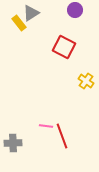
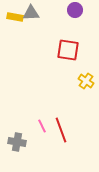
gray triangle: rotated 30 degrees clockwise
yellow rectangle: moved 4 px left, 6 px up; rotated 42 degrees counterclockwise
red square: moved 4 px right, 3 px down; rotated 20 degrees counterclockwise
pink line: moved 4 px left; rotated 56 degrees clockwise
red line: moved 1 px left, 6 px up
gray cross: moved 4 px right, 1 px up; rotated 12 degrees clockwise
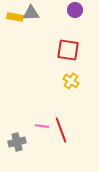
yellow cross: moved 15 px left
pink line: rotated 56 degrees counterclockwise
gray cross: rotated 24 degrees counterclockwise
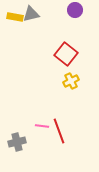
gray triangle: moved 1 px down; rotated 12 degrees counterclockwise
red square: moved 2 px left, 4 px down; rotated 30 degrees clockwise
yellow cross: rotated 28 degrees clockwise
red line: moved 2 px left, 1 px down
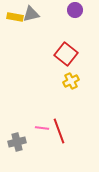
pink line: moved 2 px down
